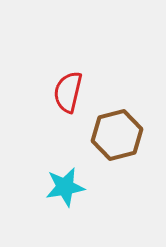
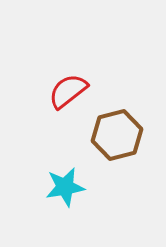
red semicircle: moved 1 px up; rotated 39 degrees clockwise
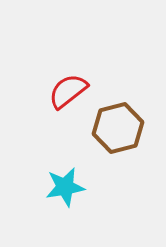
brown hexagon: moved 1 px right, 7 px up
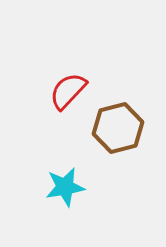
red semicircle: rotated 9 degrees counterclockwise
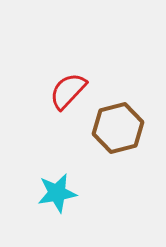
cyan star: moved 8 px left, 6 px down
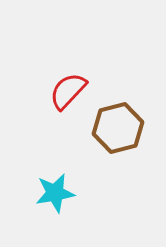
cyan star: moved 2 px left
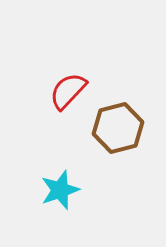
cyan star: moved 5 px right, 3 px up; rotated 9 degrees counterclockwise
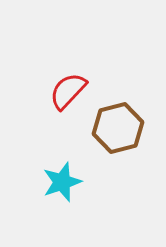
cyan star: moved 2 px right, 8 px up
